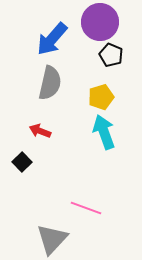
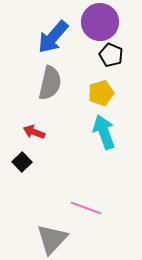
blue arrow: moved 1 px right, 2 px up
yellow pentagon: moved 4 px up
red arrow: moved 6 px left, 1 px down
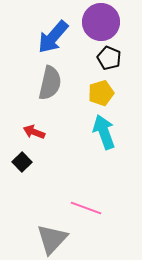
purple circle: moved 1 px right
black pentagon: moved 2 px left, 3 px down
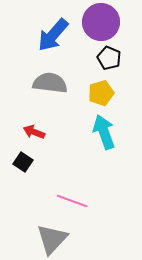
blue arrow: moved 2 px up
gray semicircle: rotated 96 degrees counterclockwise
black square: moved 1 px right; rotated 12 degrees counterclockwise
pink line: moved 14 px left, 7 px up
